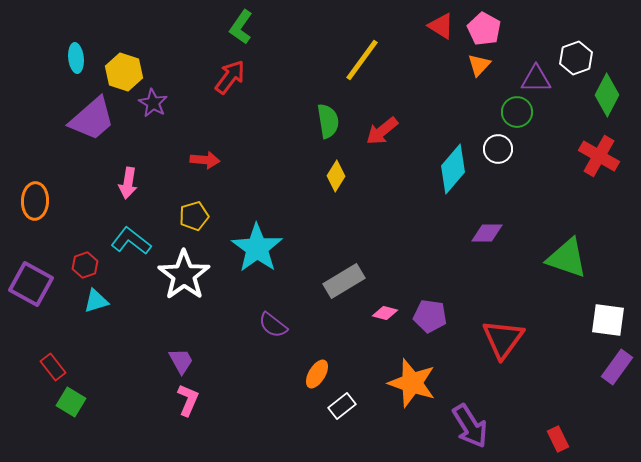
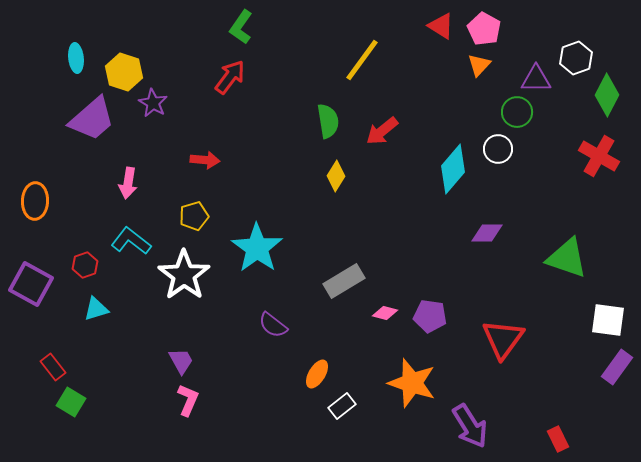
cyan triangle at (96, 301): moved 8 px down
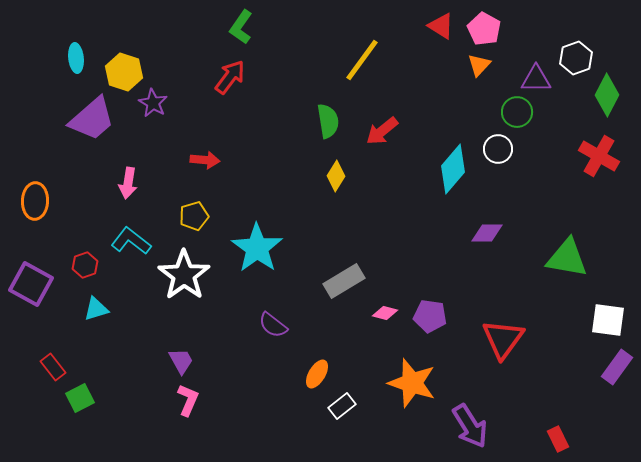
green triangle at (567, 258): rotated 9 degrees counterclockwise
green square at (71, 402): moved 9 px right, 4 px up; rotated 32 degrees clockwise
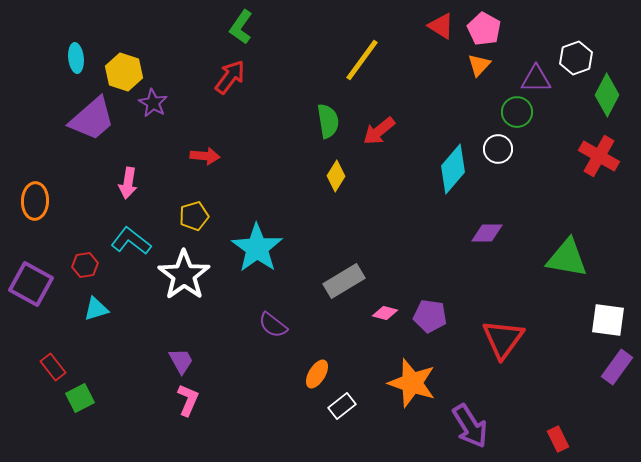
red arrow at (382, 131): moved 3 px left
red arrow at (205, 160): moved 4 px up
red hexagon at (85, 265): rotated 10 degrees clockwise
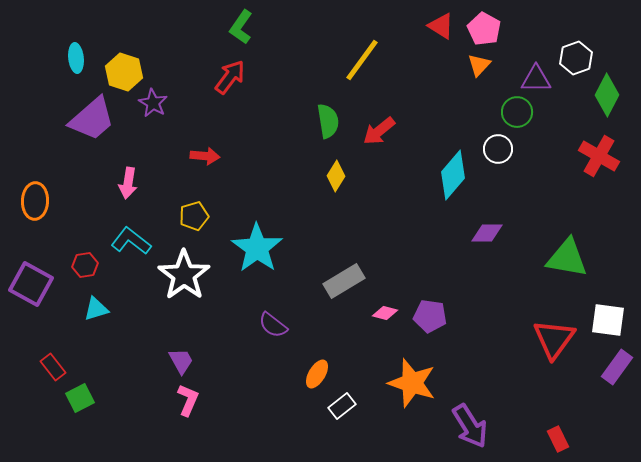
cyan diamond at (453, 169): moved 6 px down
red triangle at (503, 339): moved 51 px right
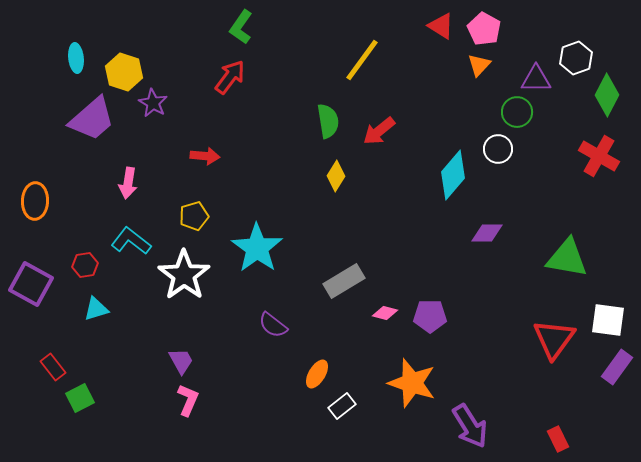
purple pentagon at (430, 316): rotated 8 degrees counterclockwise
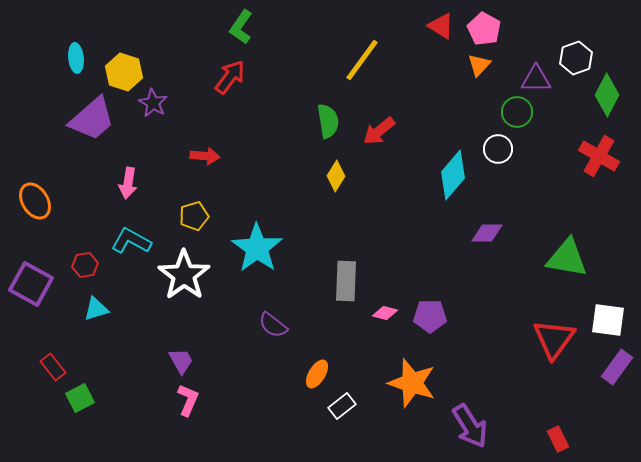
orange ellipse at (35, 201): rotated 33 degrees counterclockwise
cyan L-shape at (131, 241): rotated 9 degrees counterclockwise
gray rectangle at (344, 281): moved 2 px right; rotated 57 degrees counterclockwise
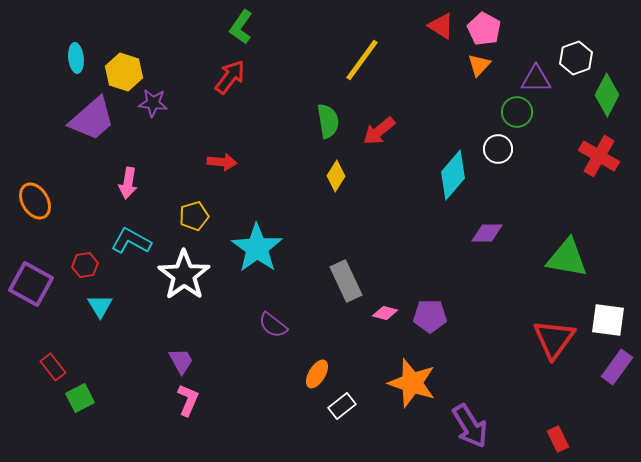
purple star at (153, 103): rotated 24 degrees counterclockwise
red arrow at (205, 156): moved 17 px right, 6 px down
gray rectangle at (346, 281): rotated 27 degrees counterclockwise
cyan triangle at (96, 309): moved 4 px right, 3 px up; rotated 44 degrees counterclockwise
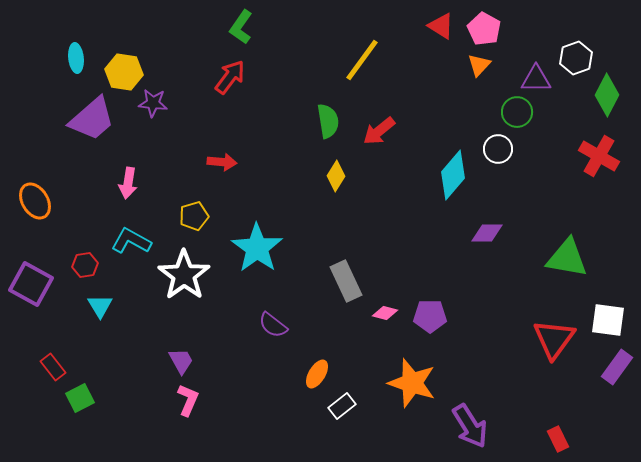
yellow hexagon at (124, 72): rotated 9 degrees counterclockwise
